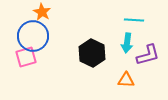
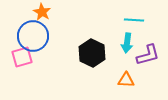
pink square: moved 4 px left
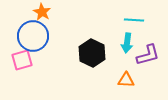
pink square: moved 3 px down
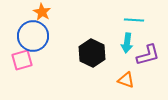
orange triangle: rotated 18 degrees clockwise
